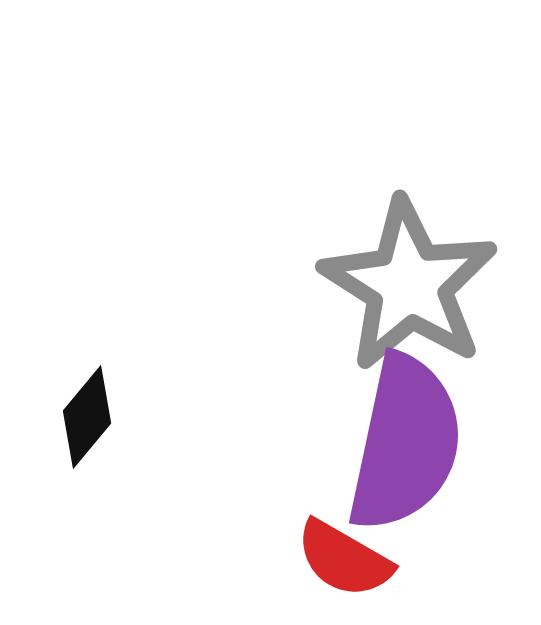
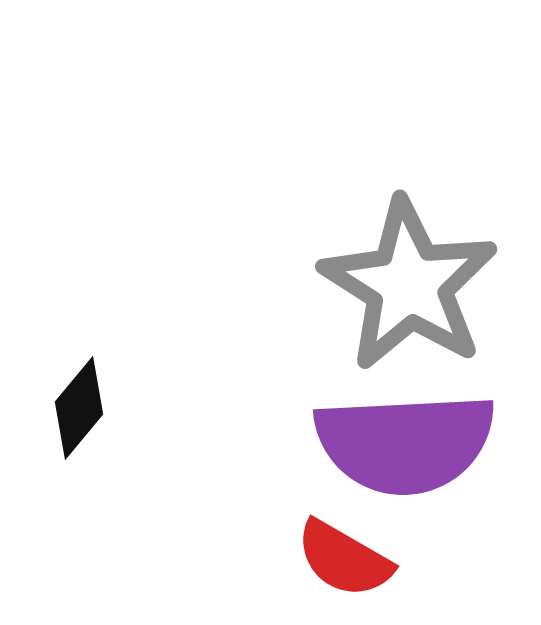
black diamond: moved 8 px left, 9 px up
purple semicircle: rotated 75 degrees clockwise
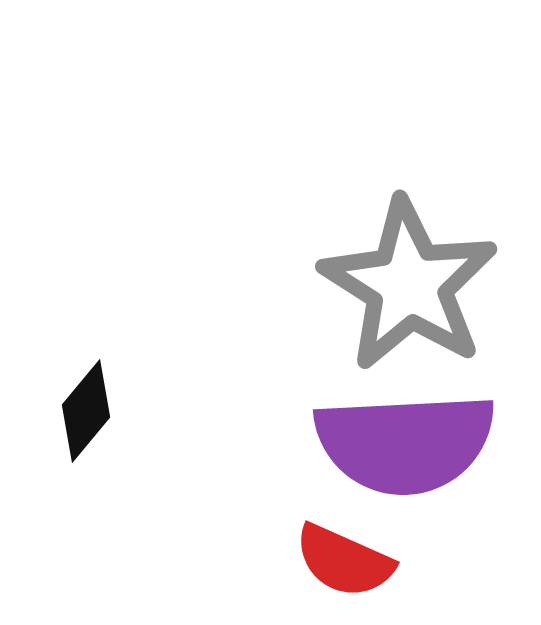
black diamond: moved 7 px right, 3 px down
red semicircle: moved 2 px down; rotated 6 degrees counterclockwise
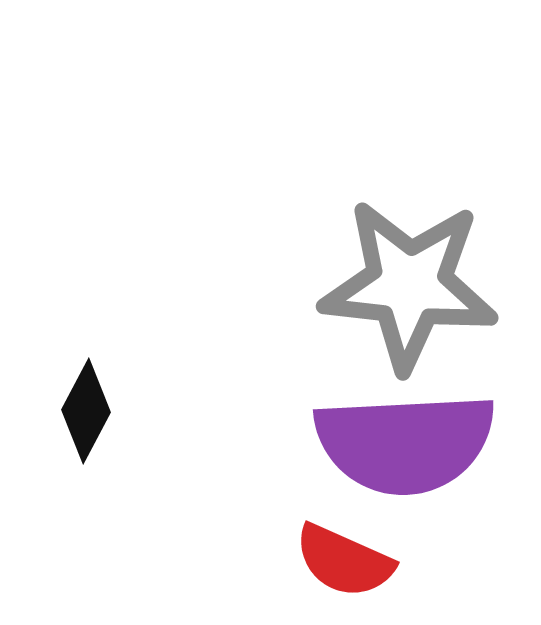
gray star: rotated 26 degrees counterclockwise
black diamond: rotated 12 degrees counterclockwise
